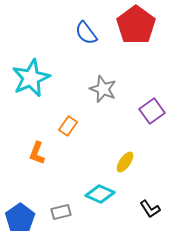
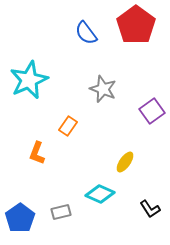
cyan star: moved 2 px left, 2 px down
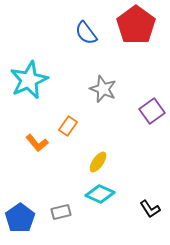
orange L-shape: moved 10 px up; rotated 60 degrees counterclockwise
yellow ellipse: moved 27 px left
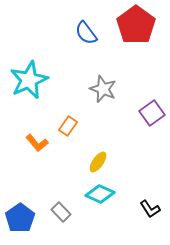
purple square: moved 2 px down
gray rectangle: rotated 60 degrees clockwise
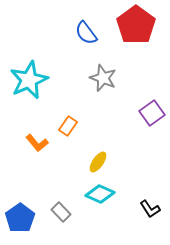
gray star: moved 11 px up
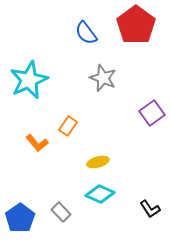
yellow ellipse: rotated 40 degrees clockwise
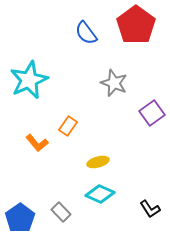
gray star: moved 11 px right, 5 px down
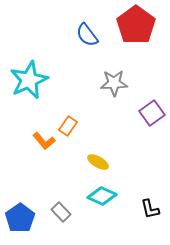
blue semicircle: moved 1 px right, 2 px down
gray star: rotated 24 degrees counterclockwise
orange L-shape: moved 7 px right, 2 px up
yellow ellipse: rotated 45 degrees clockwise
cyan diamond: moved 2 px right, 2 px down
black L-shape: rotated 20 degrees clockwise
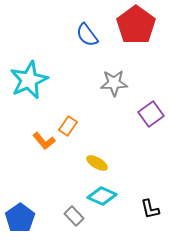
purple square: moved 1 px left, 1 px down
yellow ellipse: moved 1 px left, 1 px down
gray rectangle: moved 13 px right, 4 px down
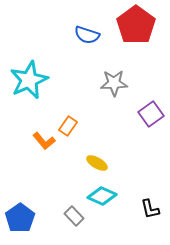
blue semicircle: rotated 35 degrees counterclockwise
